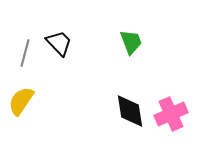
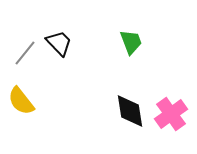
gray line: rotated 24 degrees clockwise
yellow semicircle: rotated 72 degrees counterclockwise
pink cross: rotated 12 degrees counterclockwise
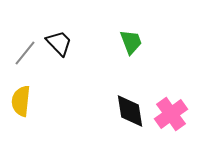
yellow semicircle: rotated 44 degrees clockwise
